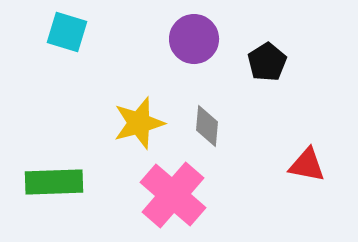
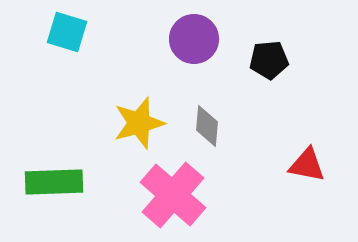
black pentagon: moved 2 px right, 2 px up; rotated 27 degrees clockwise
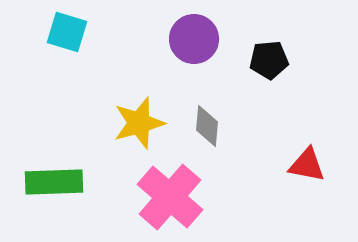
pink cross: moved 3 px left, 2 px down
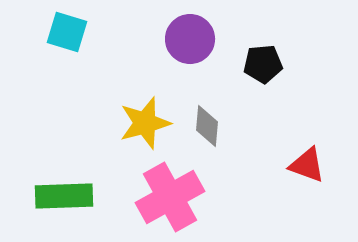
purple circle: moved 4 px left
black pentagon: moved 6 px left, 4 px down
yellow star: moved 6 px right
red triangle: rotated 9 degrees clockwise
green rectangle: moved 10 px right, 14 px down
pink cross: rotated 20 degrees clockwise
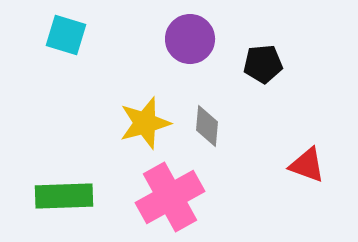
cyan square: moved 1 px left, 3 px down
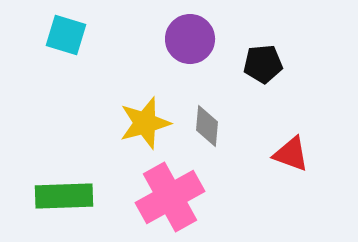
red triangle: moved 16 px left, 11 px up
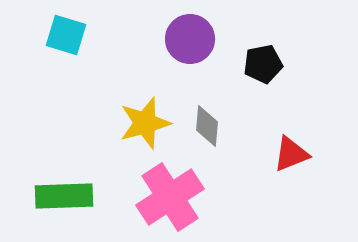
black pentagon: rotated 6 degrees counterclockwise
red triangle: rotated 42 degrees counterclockwise
pink cross: rotated 4 degrees counterclockwise
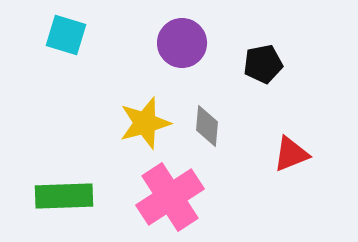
purple circle: moved 8 px left, 4 px down
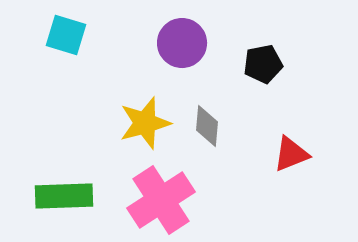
pink cross: moved 9 px left, 3 px down
